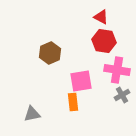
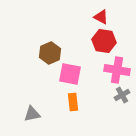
pink square: moved 11 px left, 7 px up; rotated 20 degrees clockwise
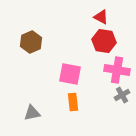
brown hexagon: moved 19 px left, 11 px up
gray triangle: moved 1 px up
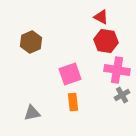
red hexagon: moved 2 px right
pink square: rotated 30 degrees counterclockwise
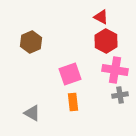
red hexagon: rotated 20 degrees clockwise
pink cross: moved 2 px left
gray cross: moved 2 px left; rotated 21 degrees clockwise
gray triangle: rotated 42 degrees clockwise
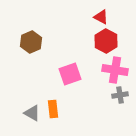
orange rectangle: moved 20 px left, 7 px down
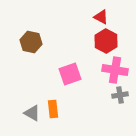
brown hexagon: rotated 25 degrees counterclockwise
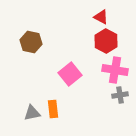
pink square: rotated 20 degrees counterclockwise
gray triangle: rotated 42 degrees counterclockwise
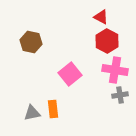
red hexagon: moved 1 px right
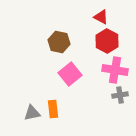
brown hexagon: moved 28 px right
